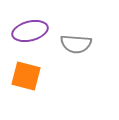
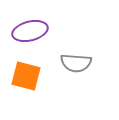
gray semicircle: moved 19 px down
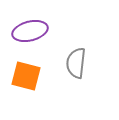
gray semicircle: rotated 92 degrees clockwise
